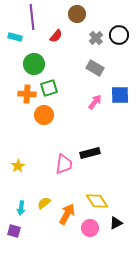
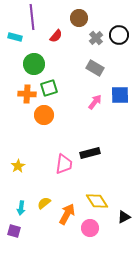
brown circle: moved 2 px right, 4 px down
black triangle: moved 8 px right, 6 px up
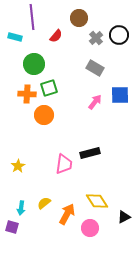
purple square: moved 2 px left, 4 px up
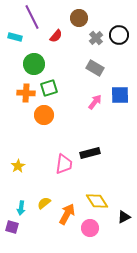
purple line: rotated 20 degrees counterclockwise
orange cross: moved 1 px left, 1 px up
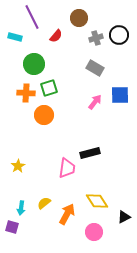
gray cross: rotated 24 degrees clockwise
pink trapezoid: moved 3 px right, 4 px down
pink circle: moved 4 px right, 4 px down
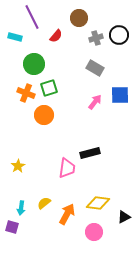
orange cross: rotated 18 degrees clockwise
yellow diamond: moved 1 px right, 2 px down; rotated 50 degrees counterclockwise
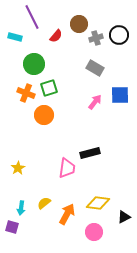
brown circle: moved 6 px down
yellow star: moved 2 px down
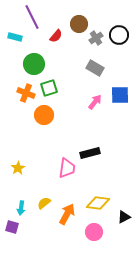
gray cross: rotated 16 degrees counterclockwise
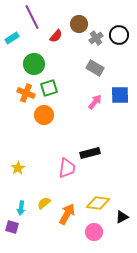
cyan rectangle: moved 3 px left, 1 px down; rotated 48 degrees counterclockwise
black triangle: moved 2 px left
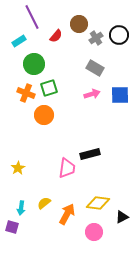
cyan rectangle: moved 7 px right, 3 px down
pink arrow: moved 3 px left, 8 px up; rotated 35 degrees clockwise
black rectangle: moved 1 px down
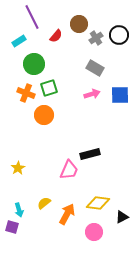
pink trapezoid: moved 2 px right, 2 px down; rotated 15 degrees clockwise
cyan arrow: moved 2 px left, 2 px down; rotated 24 degrees counterclockwise
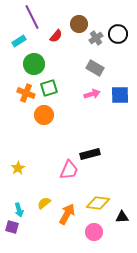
black circle: moved 1 px left, 1 px up
black triangle: rotated 24 degrees clockwise
